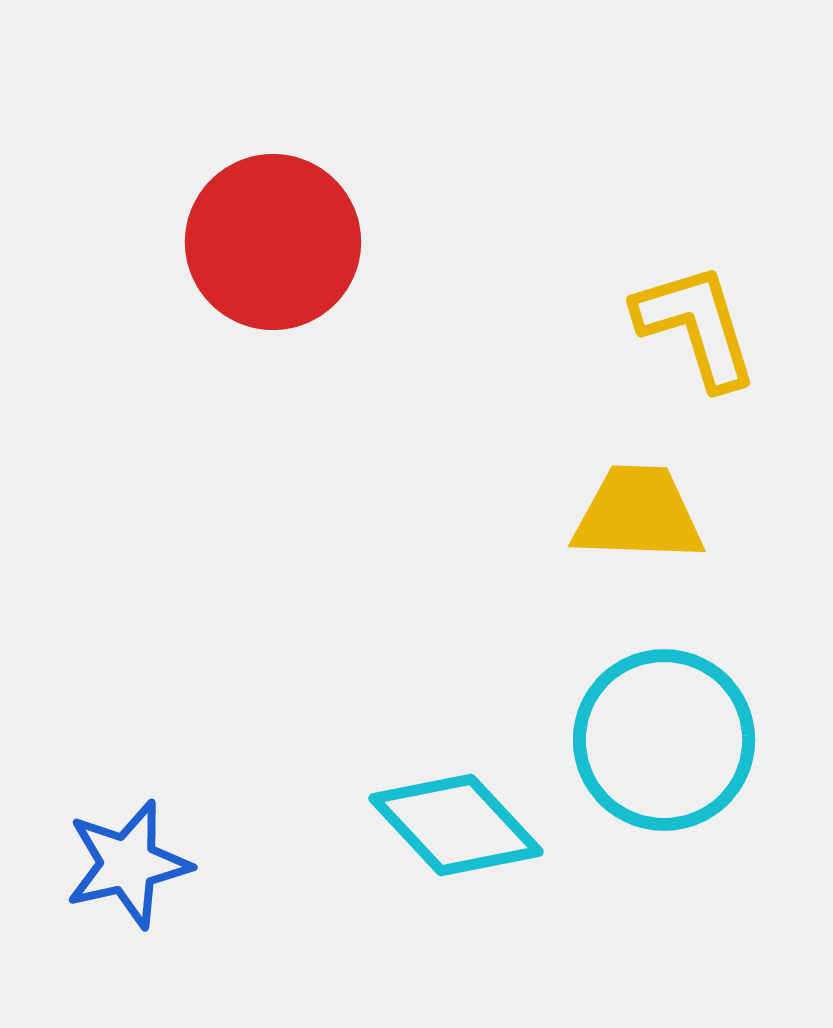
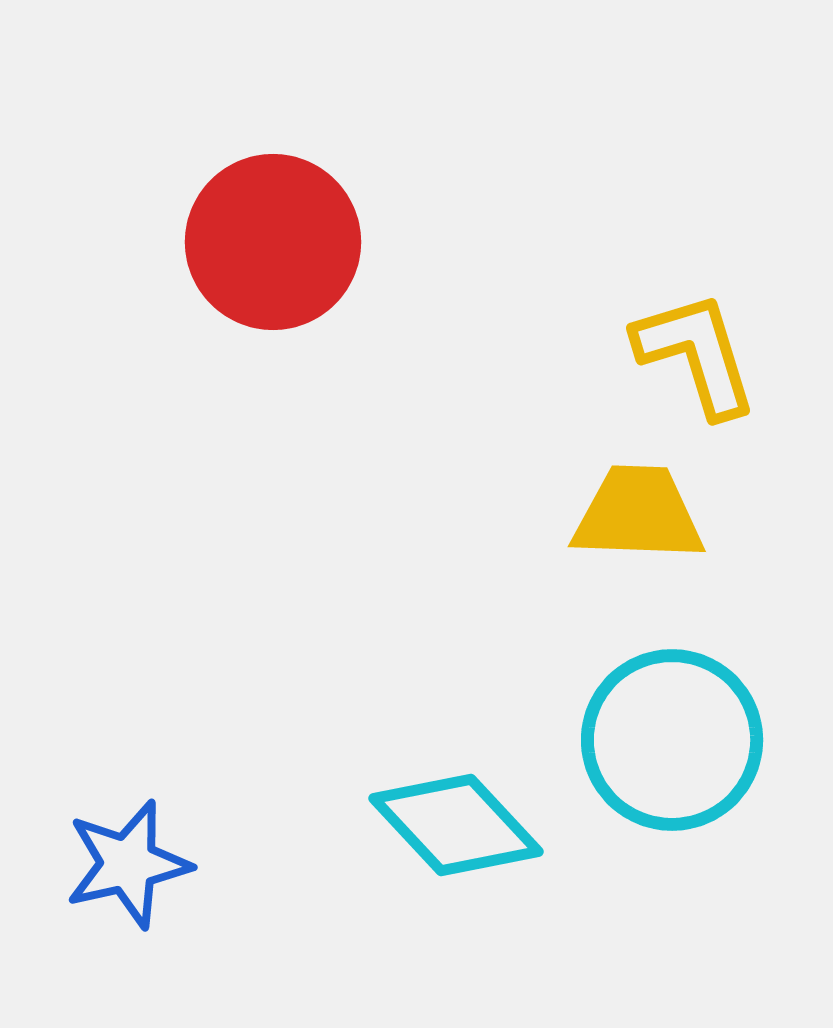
yellow L-shape: moved 28 px down
cyan circle: moved 8 px right
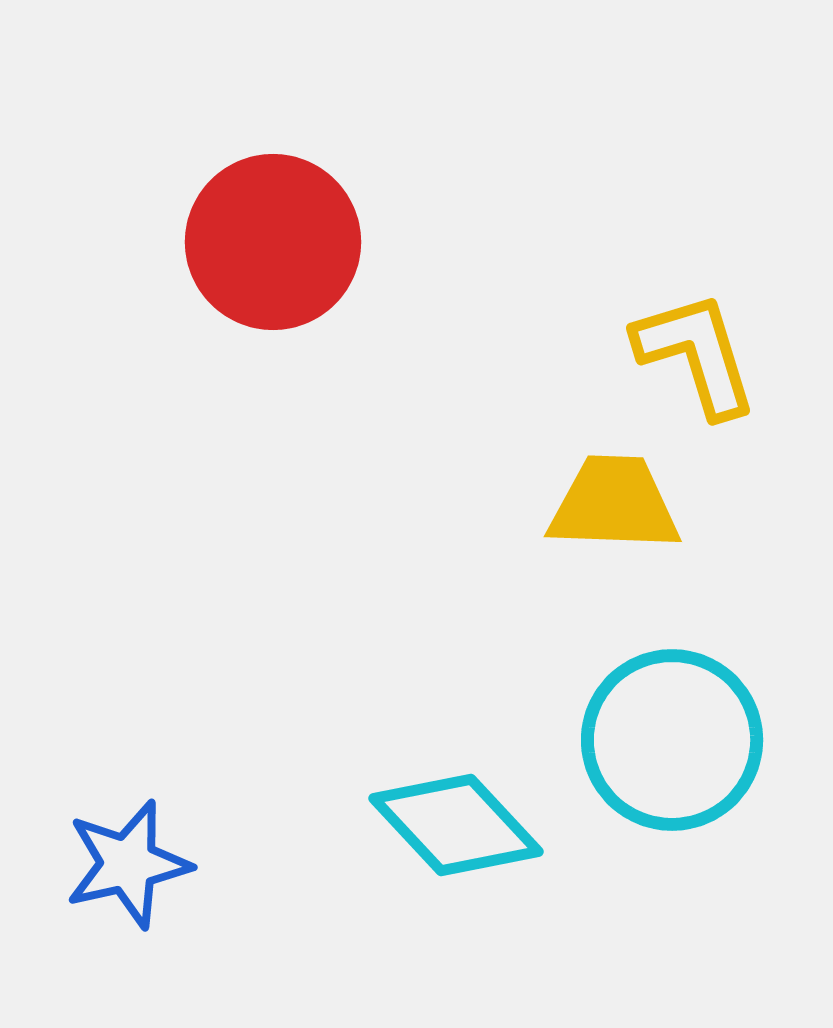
yellow trapezoid: moved 24 px left, 10 px up
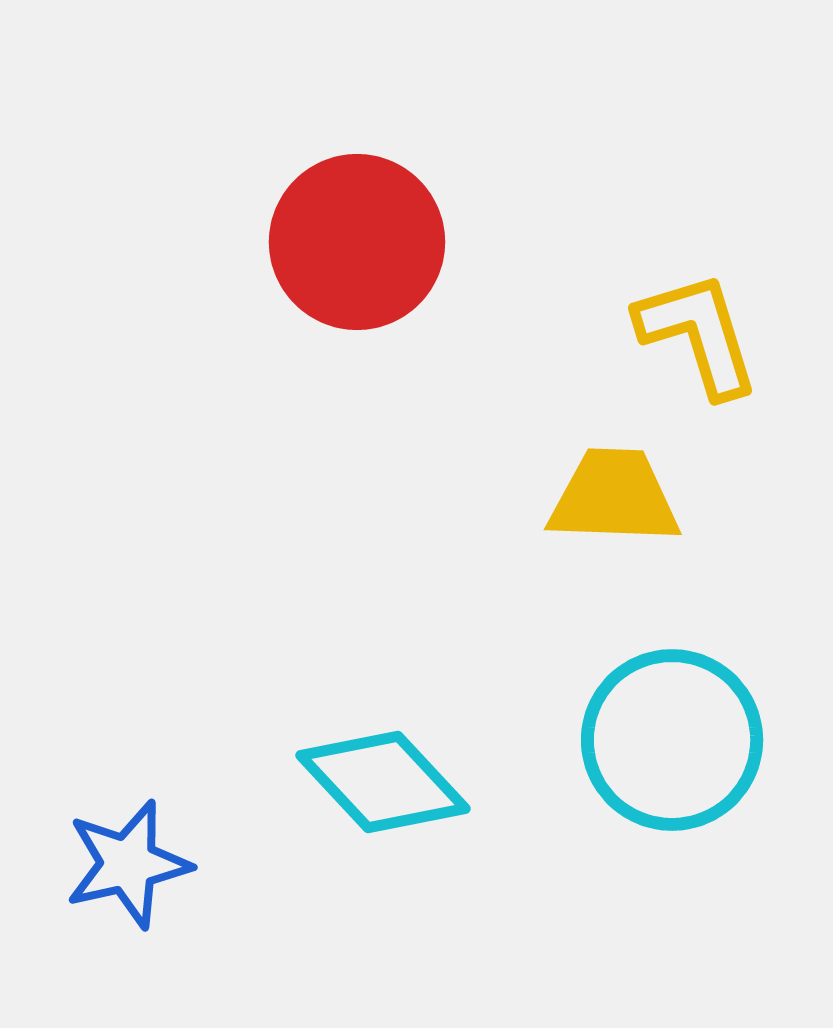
red circle: moved 84 px right
yellow L-shape: moved 2 px right, 20 px up
yellow trapezoid: moved 7 px up
cyan diamond: moved 73 px left, 43 px up
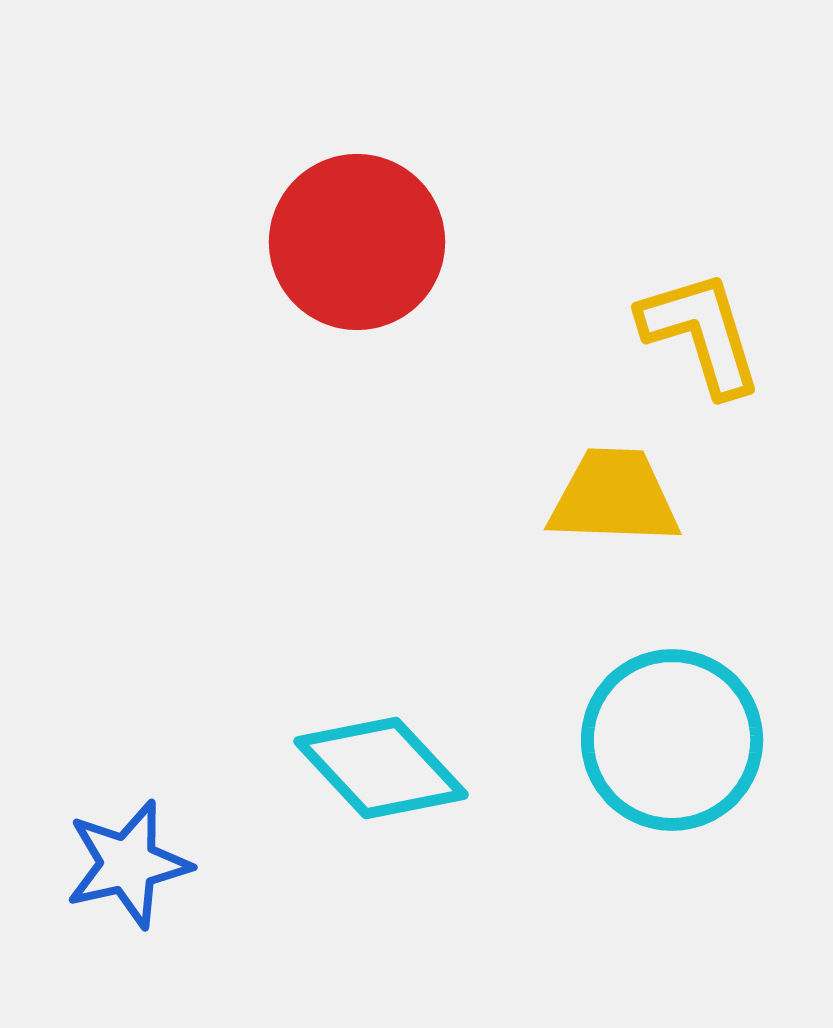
yellow L-shape: moved 3 px right, 1 px up
cyan diamond: moved 2 px left, 14 px up
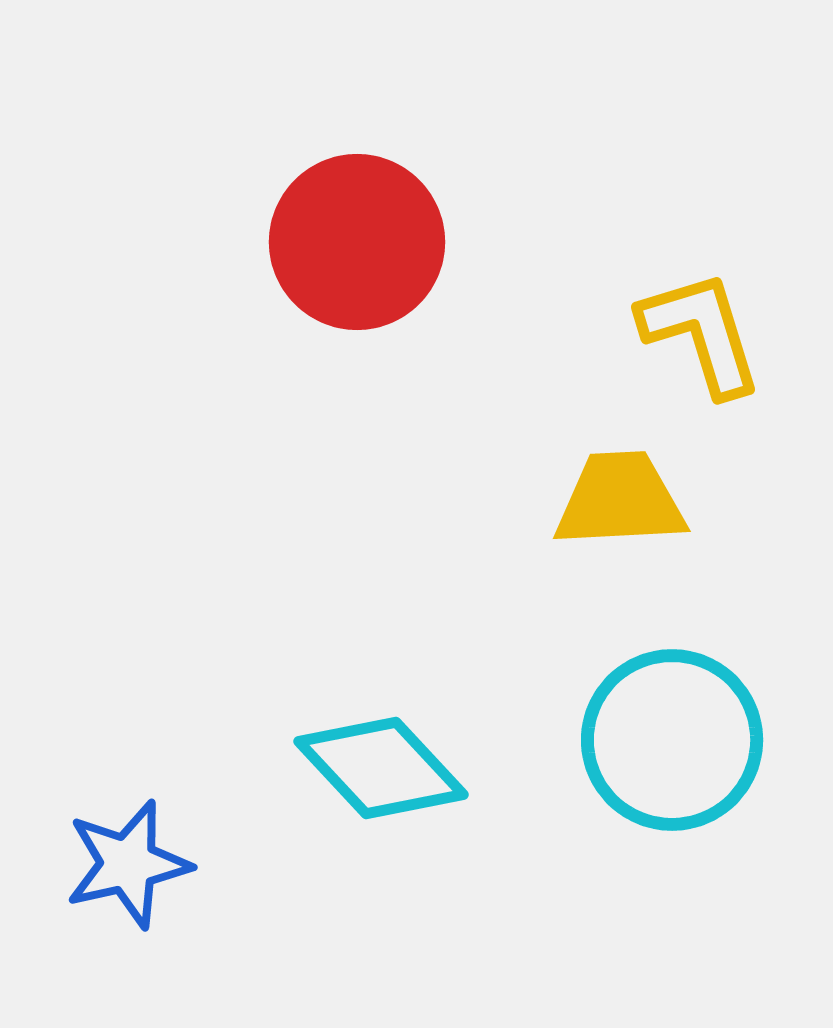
yellow trapezoid: moved 6 px right, 3 px down; rotated 5 degrees counterclockwise
